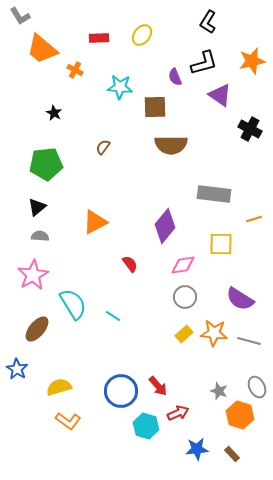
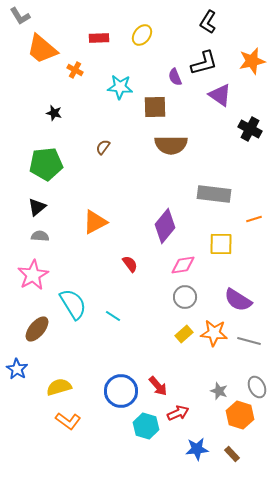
black star at (54, 113): rotated 14 degrees counterclockwise
purple semicircle at (240, 299): moved 2 px left, 1 px down
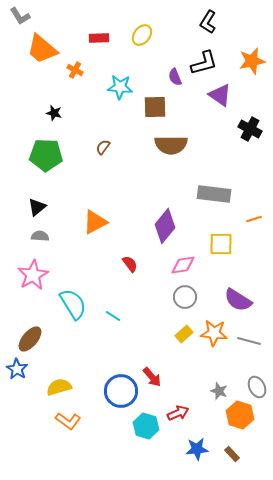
green pentagon at (46, 164): moved 9 px up; rotated 8 degrees clockwise
brown ellipse at (37, 329): moved 7 px left, 10 px down
red arrow at (158, 386): moved 6 px left, 9 px up
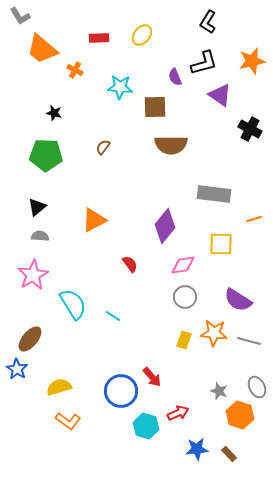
orange triangle at (95, 222): moved 1 px left, 2 px up
yellow rectangle at (184, 334): moved 6 px down; rotated 30 degrees counterclockwise
brown rectangle at (232, 454): moved 3 px left
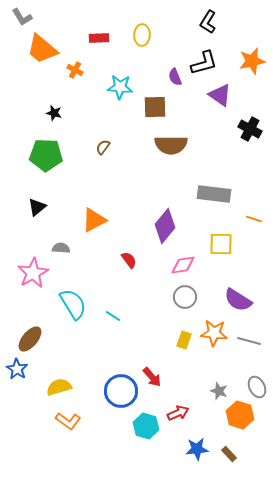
gray L-shape at (20, 16): moved 2 px right, 1 px down
yellow ellipse at (142, 35): rotated 35 degrees counterclockwise
orange line at (254, 219): rotated 35 degrees clockwise
gray semicircle at (40, 236): moved 21 px right, 12 px down
red semicircle at (130, 264): moved 1 px left, 4 px up
pink star at (33, 275): moved 2 px up
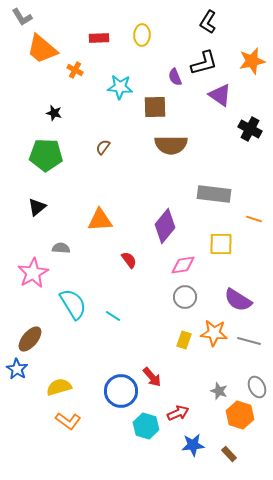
orange triangle at (94, 220): moved 6 px right; rotated 24 degrees clockwise
blue star at (197, 449): moved 4 px left, 4 px up
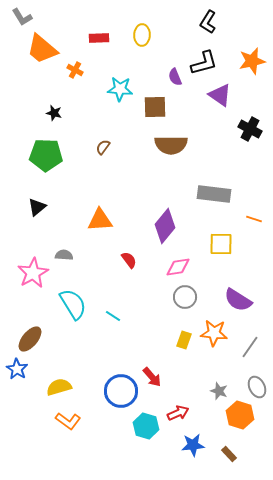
cyan star at (120, 87): moved 2 px down
gray semicircle at (61, 248): moved 3 px right, 7 px down
pink diamond at (183, 265): moved 5 px left, 2 px down
gray line at (249, 341): moved 1 px right, 6 px down; rotated 70 degrees counterclockwise
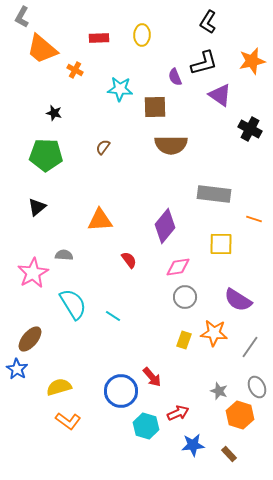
gray L-shape at (22, 17): rotated 60 degrees clockwise
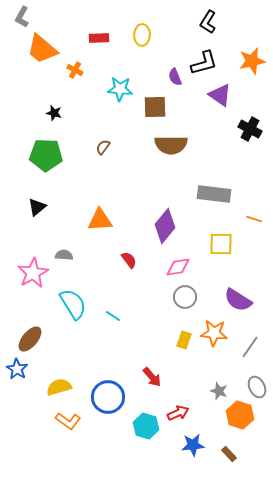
blue circle at (121, 391): moved 13 px left, 6 px down
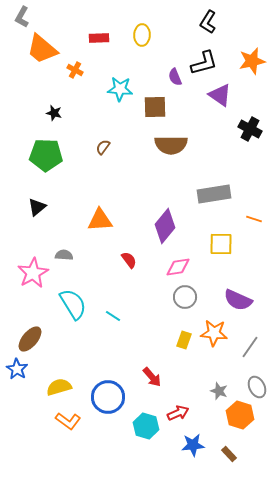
gray rectangle at (214, 194): rotated 16 degrees counterclockwise
purple semicircle at (238, 300): rotated 8 degrees counterclockwise
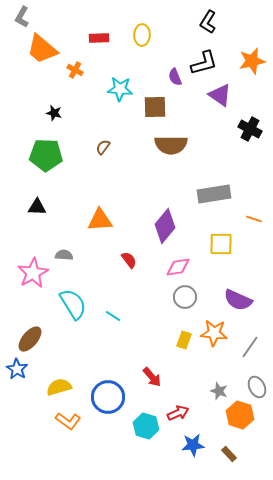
black triangle at (37, 207): rotated 42 degrees clockwise
